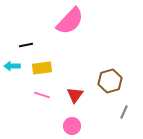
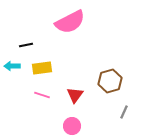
pink semicircle: moved 1 px down; rotated 20 degrees clockwise
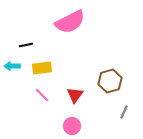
pink line: rotated 28 degrees clockwise
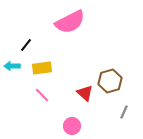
black line: rotated 40 degrees counterclockwise
red triangle: moved 10 px right, 2 px up; rotated 24 degrees counterclockwise
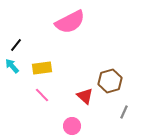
black line: moved 10 px left
cyan arrow: rotated 49 degrees clockwise
red triangle: moved 3 px down
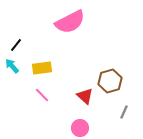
pink circle: moved 8 px right, 2 px down
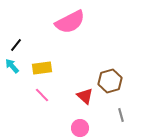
gray line: moved 3 px left, 3 px down; rotated 40 degrees counterclockwise
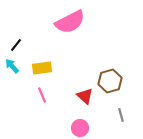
pink line: rotated 21 degrees clockwise
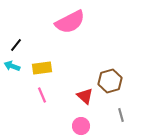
cyan arrow: rotated 28 degrees counterclockwise
pink circle: moved 1 px right, 2 px up
